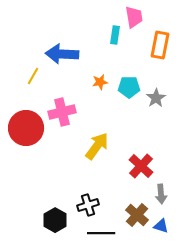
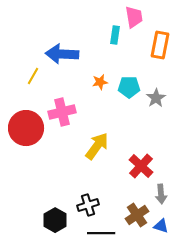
brown cross: rotated 15 degrees clockwise
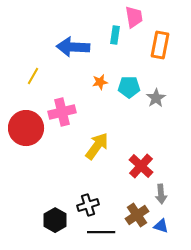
blue arrow: moved 11 px right, 7 px up
black line: moved 1 px up
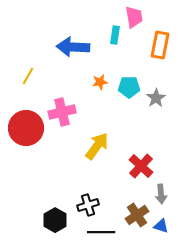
yellow line: moved 5 px left
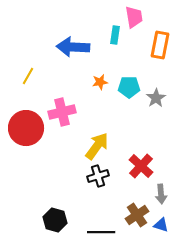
black cross: moved 10 px right, 29 px up
black hexagon: rotated 15 degrees counterclockwise
blue triangle: moved 1 px up
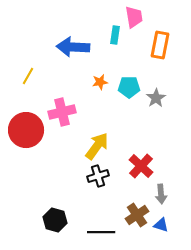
red circle: moved 2 px down
